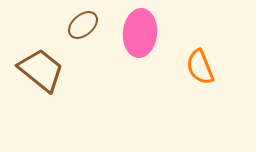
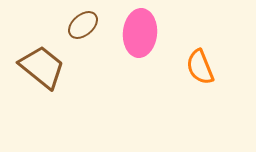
brown trapezoid: moved 1 px right, 3 px up
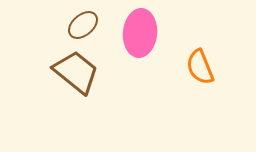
brown trapezoid: moved 34 px right, 5 px down
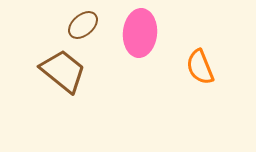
brown trapezoid: moved 13 px left, 1 px up
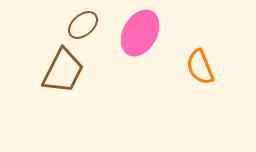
pink ellipse: rotated 24 degrees clockwise
brown trapezoid: rotated 78 degrees clockwise
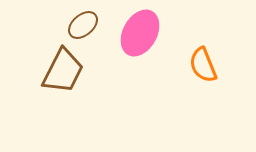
orange semicircle: moved 3 px right, 2 px up
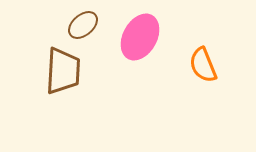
pink ellipse: moved 4 px down
brown trapezoid: rotated 24 degrees counterclockwise
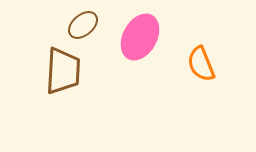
orange semicircle: moved 2 px left, 1 px up
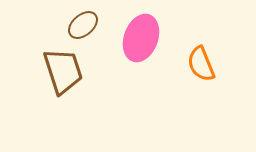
pink ellipse: moved 1 px right, 1 px down; rotated 9 degrees counterclockwise
brown trapezoid: rotated 21 degrees counterclockwise
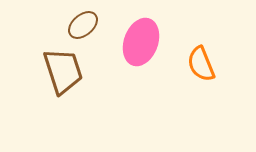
pink ellipse: moved 4 px down
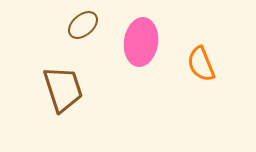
pink ellipse: rotated 12 degrees counterclockwise
brown trapezoid: moved 18 px down
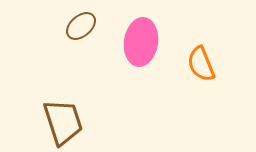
brown ellipse: moved 2 px left, 1 px down
brown trapezoid: moved 33 px down
